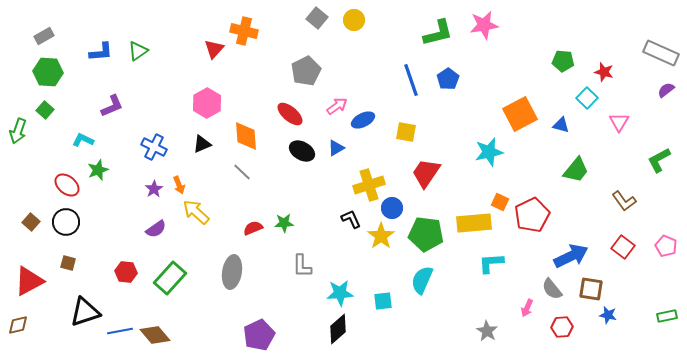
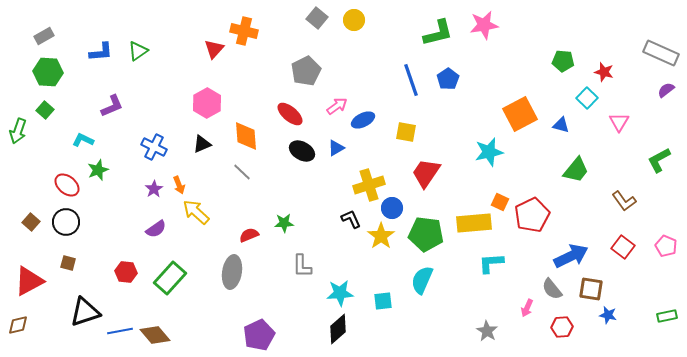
red semicircle at (253, 228): moved 4 px left, 7 px down
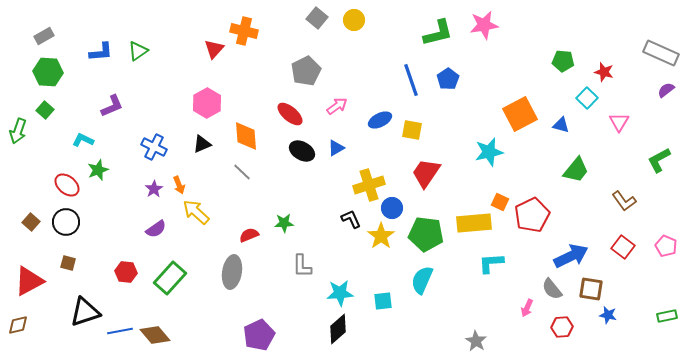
blue ellipse at (363, 120): moved 17 px right
yellow square at (406, 132): moved 6 px right, 2 px up
gray star at (487, 331): moved 11 px left, 10 px down
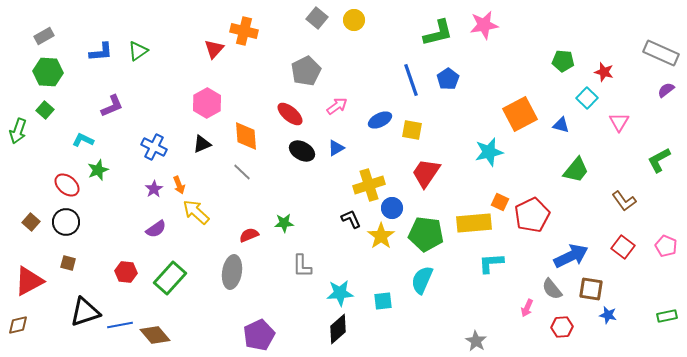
blue line at (120, 331): moved 6 px up
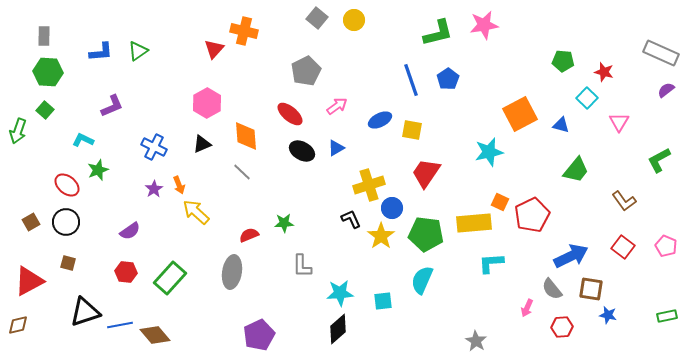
gray rectangle at (44, 36): rotated 60 degrees counterclockwise
brown square at (31, 222): rotated 18 degrees clockwise
purple semicircle at (156, 229): moved 26 px left, 2 px down
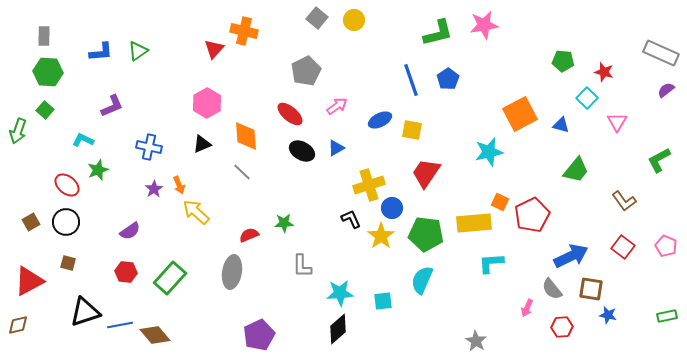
pink triangle at (619, 122): moved 2 px left
blue cross at (154, 147): moved 5 px left; rotated 15 degrees counterclockwise
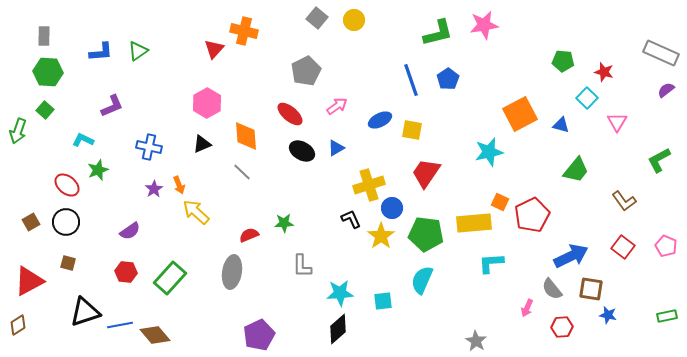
brown diamond at (18, 325): rotated 20 degrees counterclockwise
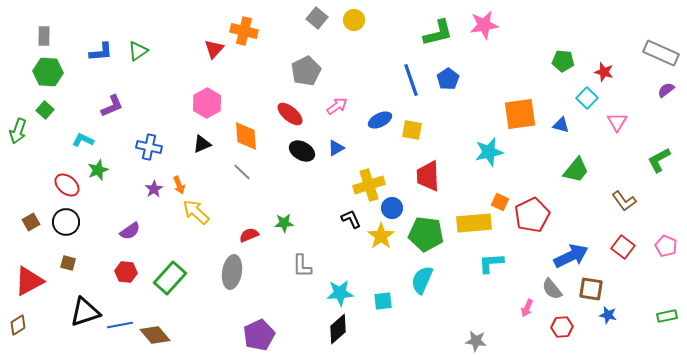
orange square at (520, 114): rotated 20 degrees clockwise
red trapezoid at (426, 173): moved 2 px right, 3 px down; rotated 36 degrees counterclockwise
gray star at (476, 341): rotated 25 degrees counterclockwise
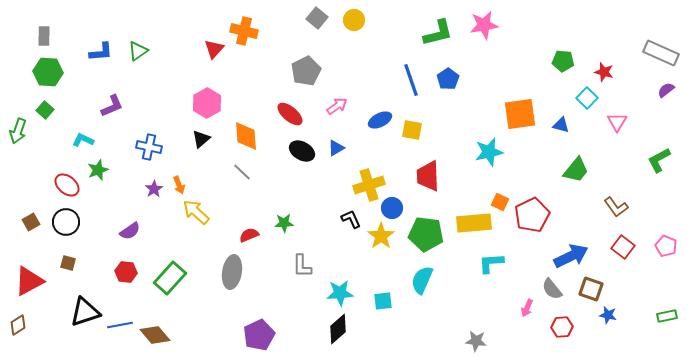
black triangle at (202, 144): moved 1 px left, 5 px up; rotated 18 degrees counterclockwise
brown L-shape at (624, 201): moved 8 px left, 6 px down
brown square at (591, 289): rotated 10 degrees clockwise
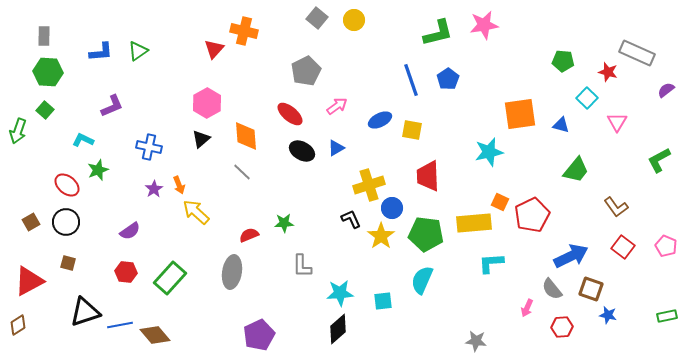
gray rectangle at (661, 53): moved 24 px left
red star at (604, 72): moved 4 px right
